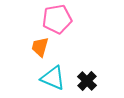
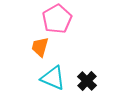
pink pentagon: rotated 20 degrees counterclockwise
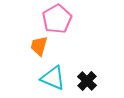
orange trapezoid: moved 1 px left, 1 px up
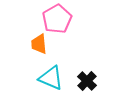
orange trapezoid: moved 2 px up; rotated 20 degrees counterclockwise
cyan triangle: moved 2 px left
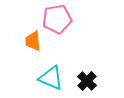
pink pentagon: rotated 20 degrees clockwise
orange trapezoid: moved 6 px left, 3 px up
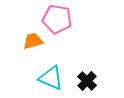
pink pentagon: rotated 20 degrees clockwise
orange trapezoid: rotated 80 degrees clockwise
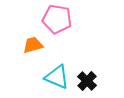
orange trapezoid: moved 4 px down
cyan triangle: moved 6 px right, 1 px up
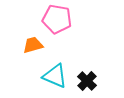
cyan triangle: moved 2 px left, 1 px up
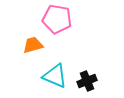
black cross: rotated 24 degrees clockwise
